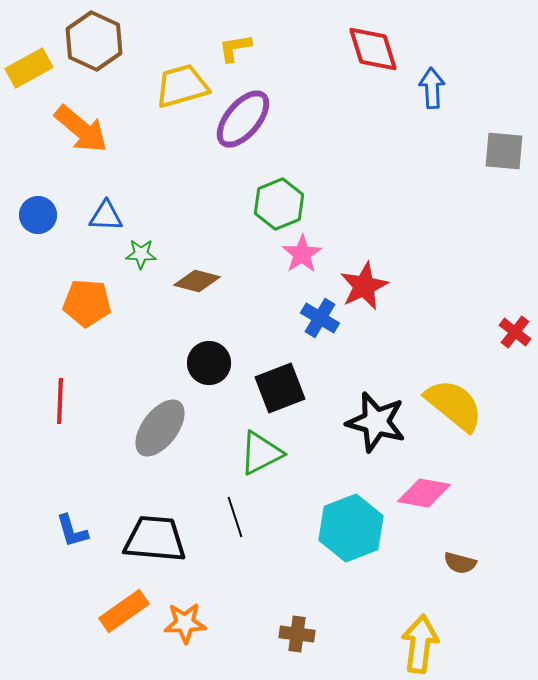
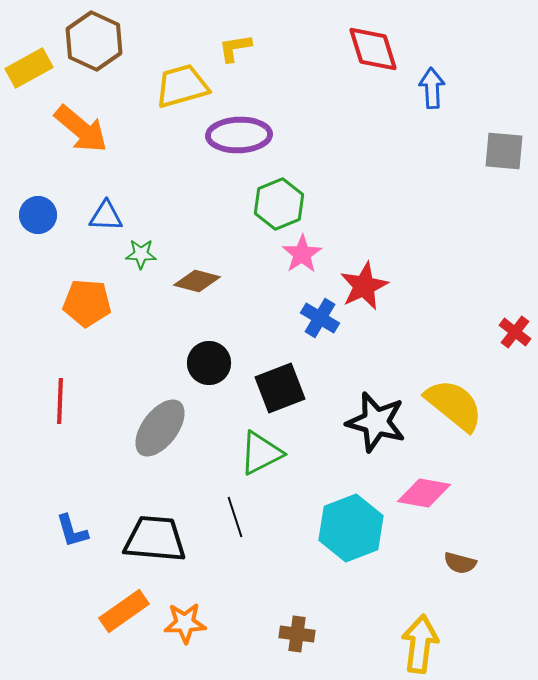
purple ellipse: moved 4 px left, 16 px down; rotated 48 degrees clockwise
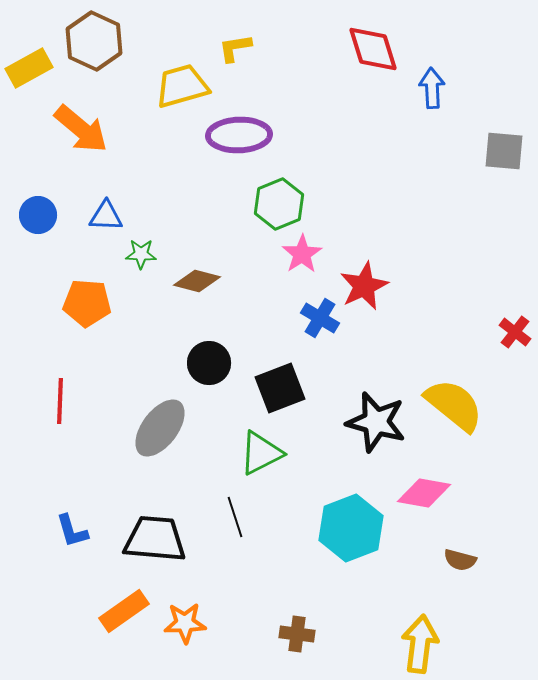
brown semicircle: moved 3 px up
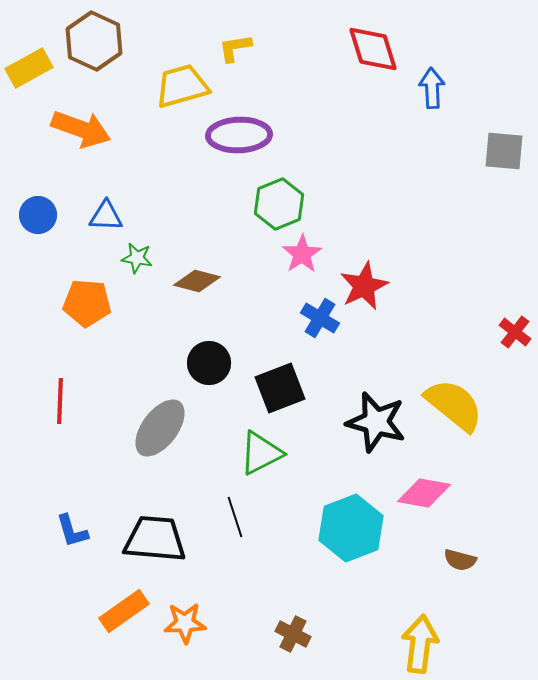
orange arrow: rotated 20 degrees counterclockwise
green star: moved 4 px left, 4 px down; rotated 8 degrees clockwise
brown cross: moved 4 px left; rotated 20 degrees clockwise
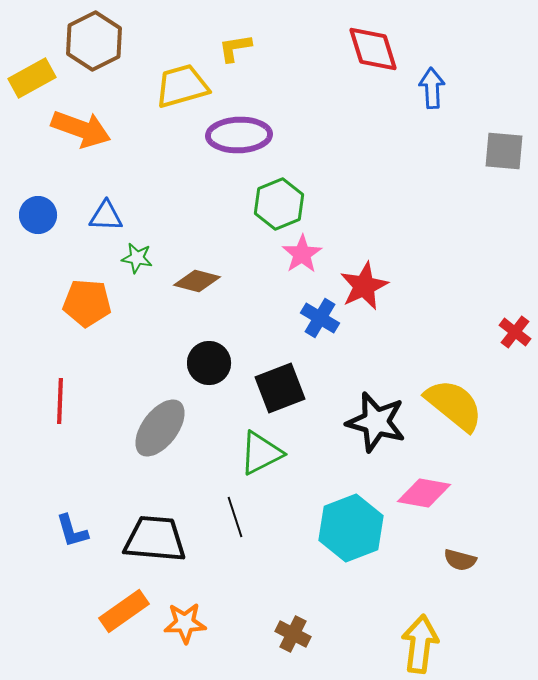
brown hexagon: rotated 8 degrees clockwise
yellow rectangle: moved 3 px right, 10 px down
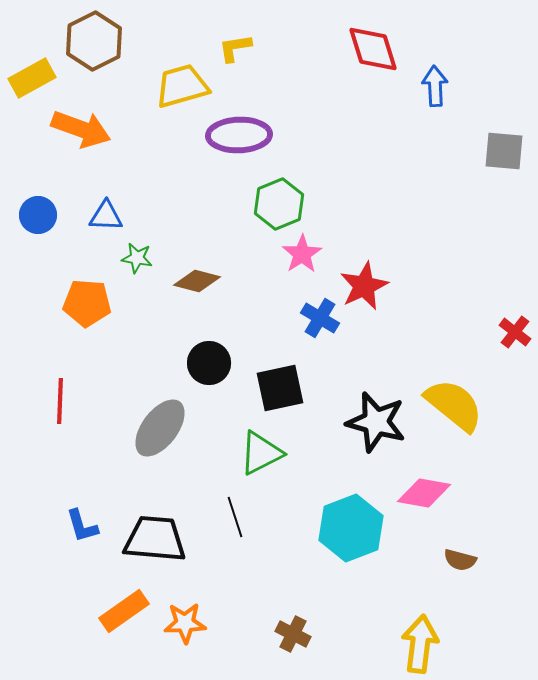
blue arrow: moved 3 px right, 2 px up
black square: rotated 9 degrees clockwise
blue L-shape: moved 10 px right, 5 px up
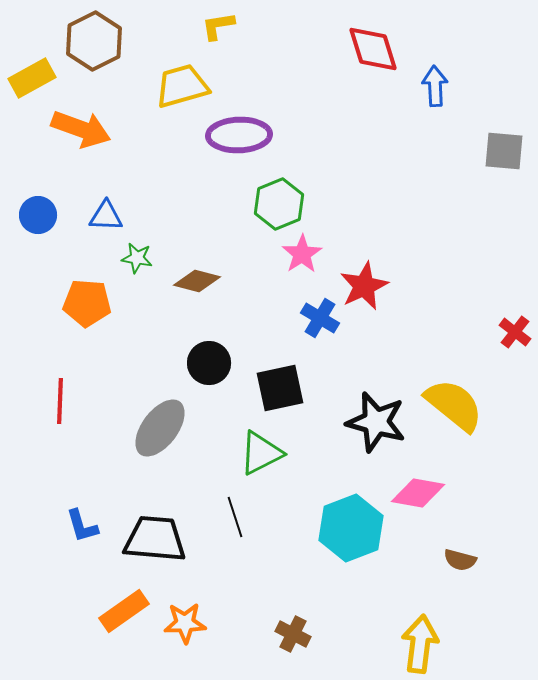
yellow L-shape: moved 17 px left, 22 px up
pink diamond: moved 6 px left
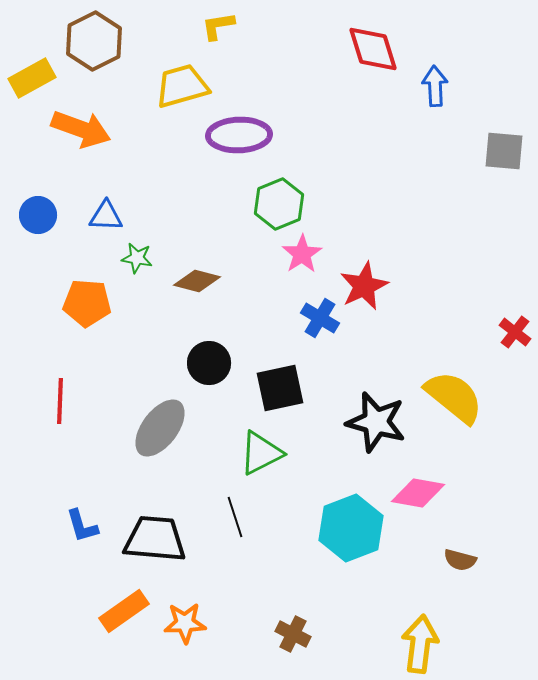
yellow semicircle: moved 8 px up
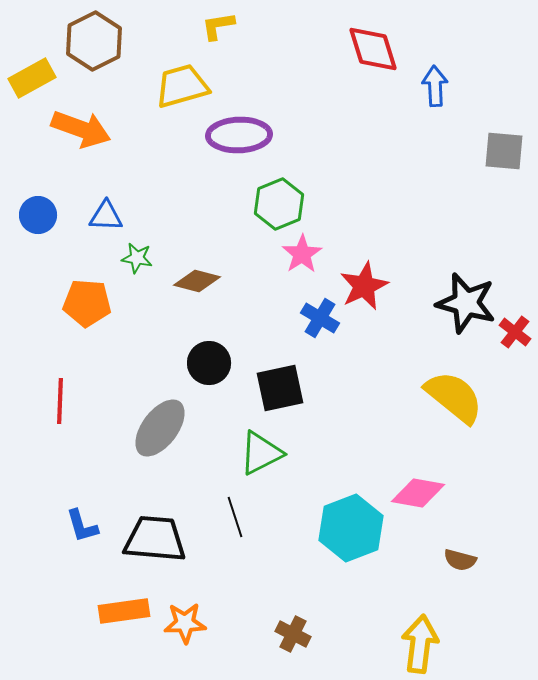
black star: moved 90 px right, 119 px up
orange rectangle: rotated 27 degrees clockwise
